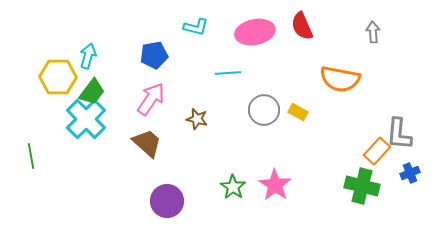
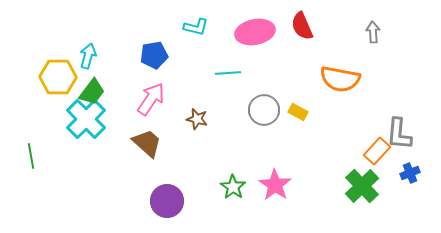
green cross: rotated 32 degrees clockwise
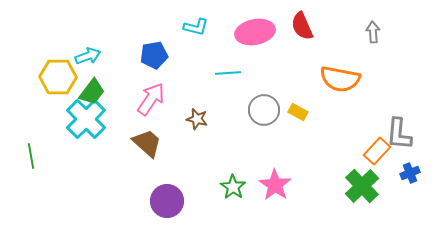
cyan arrow: rotated 55 degrees clockwise
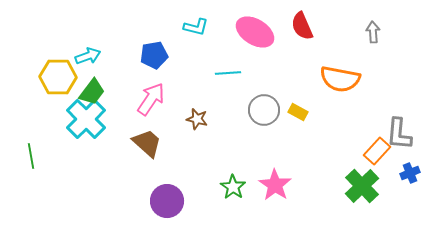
pink ellipse: rotated 42 degrees clockwise
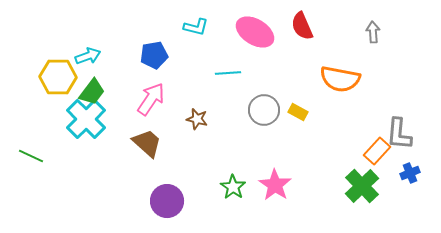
green line: rotated 55 degrees counterclockwise
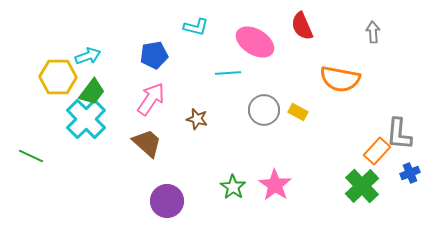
pink ellipse: moved 10 px down
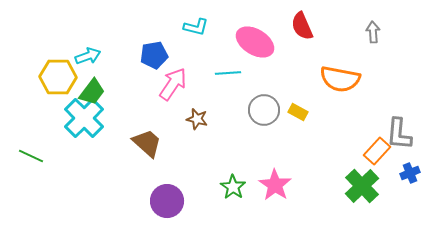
pink arrow: moved 22 px right, 15 px up
cyan cross: moved 2 px left, 1 px up
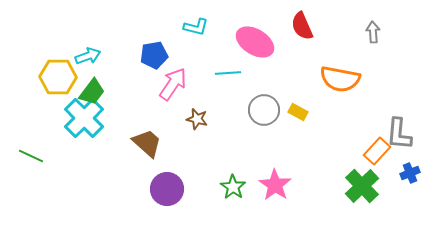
purple circle: moved 12 px up
